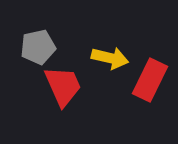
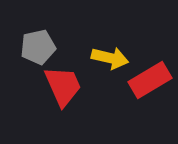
red rectangle: rotated 33 degrees clockwise
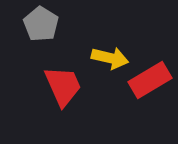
gray pentagon: moved 3 px right, 23 px up; rotated 28 degrees counterclockwise
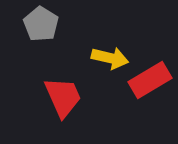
red trapezoid: moved 11 px down
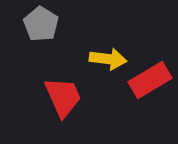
yellow arrow: moved 2 px left, 1 px down; rotated 6 degrees counterclockwise
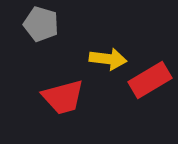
gray pentagon: rotated 16 degrees counterclockwise
red trapezoid: rotated 99 degrees clockwise
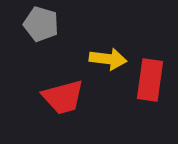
red rectangle: rotated 51 degrees counterclockwise
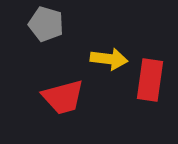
gray pentagon: moved 5 px right
yellow arrow: moved 1 px right
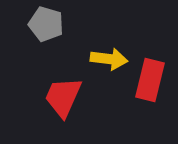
red rectangle: rotated 6 degrees clockwise
red trapezoid: rotated 129 degrees clockwise
